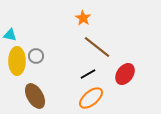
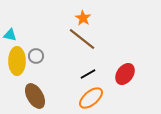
brown line: moved 15 px left, 8 px up
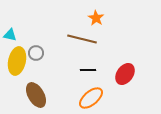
orange star: moved 13 px right
brown line: rotated 24 degrees counterclockwise
gray circle: moved 3 px up
yellow ellipse: rotated 12 degrees clockwise
black line: moved 4 px up; rotated 28 degrees clockwise
brown ellipse: moved 1 px right, 1 px up
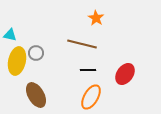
brown line: moved 5 px down
orange ellipse: moved 1 px up; rotated 20 degrees counterclockwise
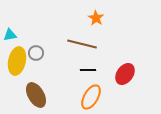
cyan triangle: rotated 24 degrees counterclockwise
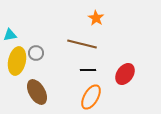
brown ellipse: moved 1 px right, 3 px up
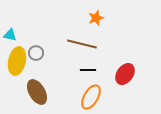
orange star: rotated 21 degrees clockwise
cyan triangle: rotated 24 degrees clockwise
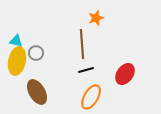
cyan triangle: moved 6 px right, 6 px down
brown line: rotated 72 degrees clockwise
black line: moved 2 px left; rotated 14 degrees counterclockwise
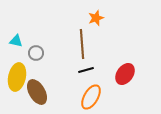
yellow ellipse: moved 16 px down
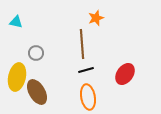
cyan triangle: moved 19 px up
orange ellipse: moved 3 px left; rotated 40 degrees counterclockwise
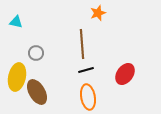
orange star: moved 2 px right, 5 px up
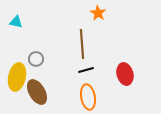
orange star: rotated 21 degrees counterclockwise
gray circle: moved 6 px down
red ellipse: rotated 50 degrees counterclockwise
